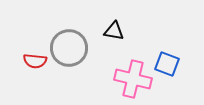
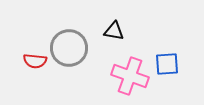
blue square: rotated 25 degrees counterclockwise
pink cross: moved 3 px left, 3 px up; rotated 6 degrees clockwise
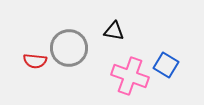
blue square: moved 1 px left, 1 px down; rotated 35 degrees clockwise
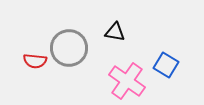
black triangle: moved 1 px right, 1 px down
pink cross: moved 3 px left, 5 px down; rotated 15 degrees clockwise
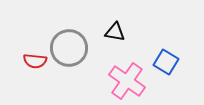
blue square: moved 3 px up
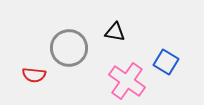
red semicircle: moved 1 px left, 14 px down
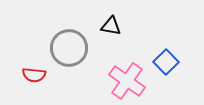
black triangle: moved 4 px left, 6 px up
blue square: rotated 15 degrees clockwise
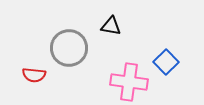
pink cross: moved 2 px right, 1 px down; rotated 27 degrees counterclockwise
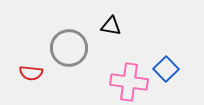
blue square: moved 7 px down
red semicircle: moved 3 px left, 2 px up
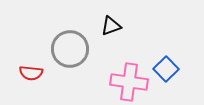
black triangle: rotated 30 degrees counterclockwise
gray circle: moved 1 px right, 1 px down
